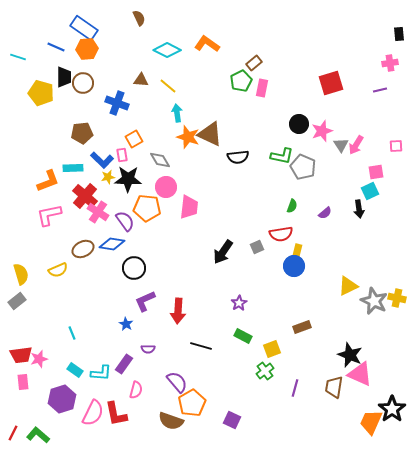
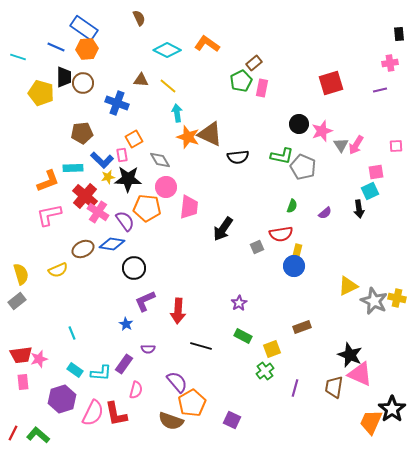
black arrow at (223, 252): moved 23 px up
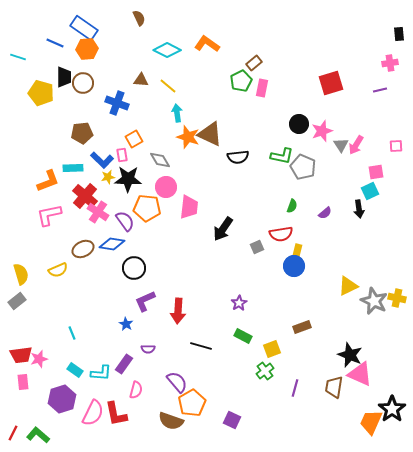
blue line at (56, 47): moved 1 px left, 4 px up
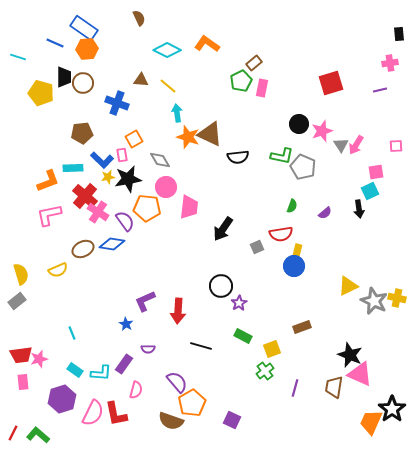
black star at (128, 179): rotated 12 degrees counterclockwise
black circle at (134, 268): moved 87 px right, 18 px down
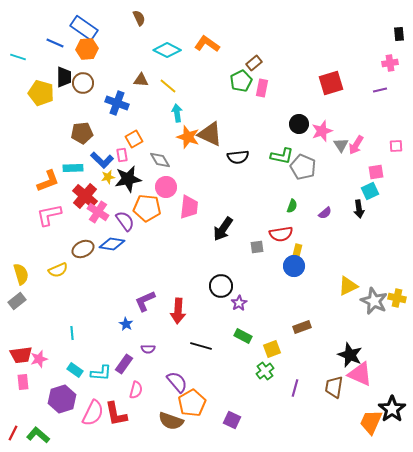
gray square at (257, 247): rotated 16 degrees clockwise
cyan line at (72, 333): rotated 16 degrees clockwise
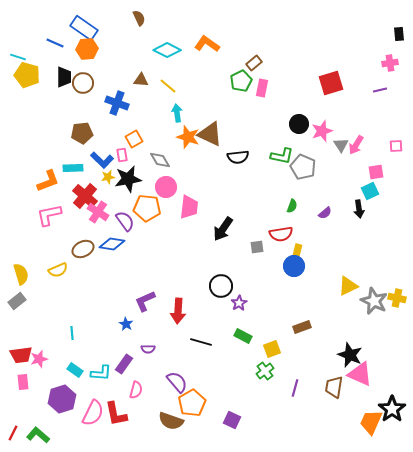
yellow pentagon at (41, 93): moved 14 px left, 18 px up
black line at (201, 346): moved 4 px up
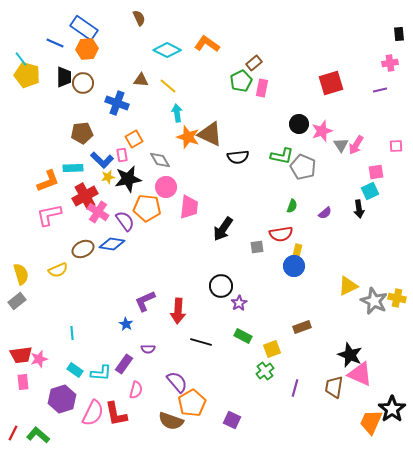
cyan line at (18, 57): moved 3 px right, 2 px down; rotated 35 degrees clockwise
red cross at (85, 196): rotated 20 degrees clockwise
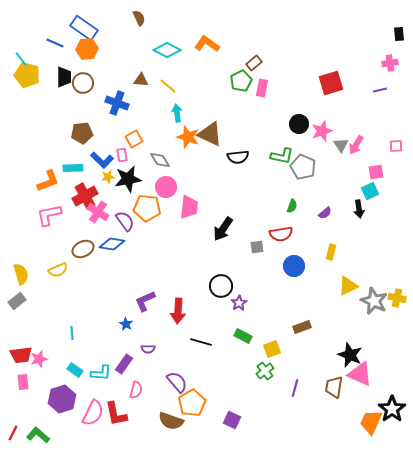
yellow rectangle at (297, 252): moved 34 px right
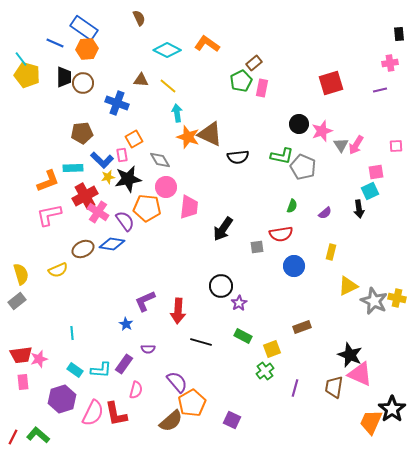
cyan L-shape at (101, 373): moved 3 px up
brown semicircle at (171, 421): rotated 60 degrees counterclockwise
red line at (13, 433): moved 4 px down
